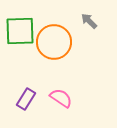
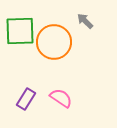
gray arrow: moved 4 px left
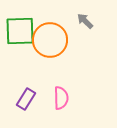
orange circle: moved 4 px left, 2 px up
pink semicircle: rotated 55 degrees clockwise
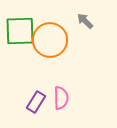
purple rectangle: moved 10 px right, 3 px down
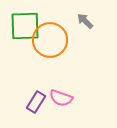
green square: moved 5 px right, 5 px up
pink semicircle: rotated 110 degrees clockwise
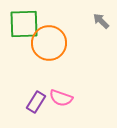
gray arrow: moved 16 px right
green square: moved 1 px left, 2 px up
orange circle: moved 1 px left, 3 px down
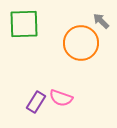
orange circle: moved 32 px right
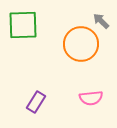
green square: moved 1 px left, 1 px down
orange circle: moved 1 px down
pink semicircle: moved 30 px right; rotated 25 degrees counterclockwise
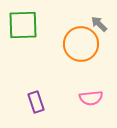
gray arrow: moved 2 px left, 3 px down
purple rectangle: rotated 50 degrees counterclockwise
